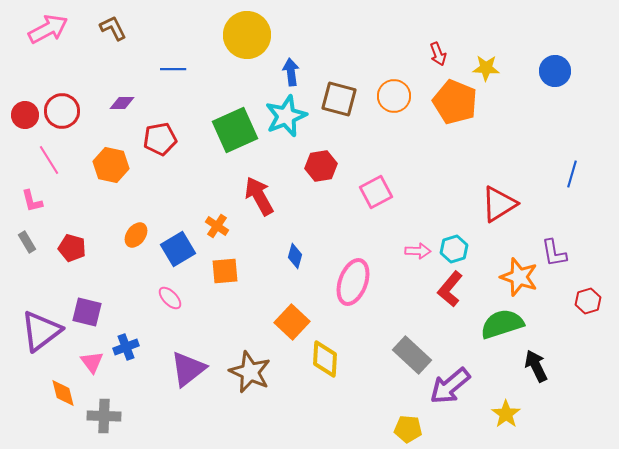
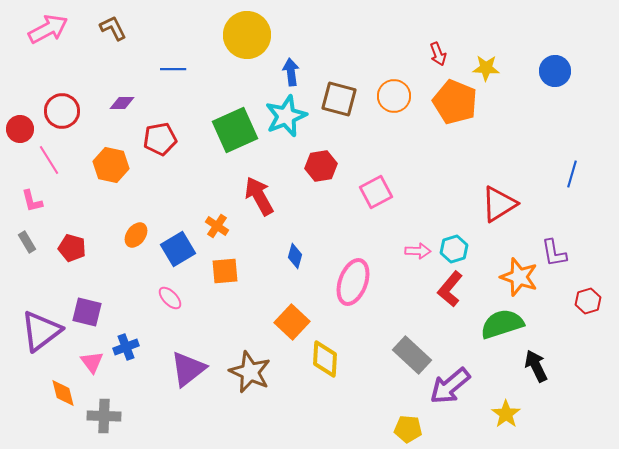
red circle at (25, 115): moved 5 px left, 14 px down
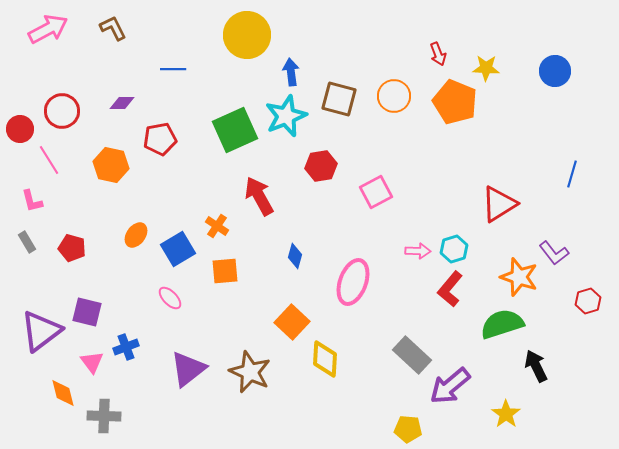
purple L-shape at (554, 253): rotated 28 degrees counterclockwise
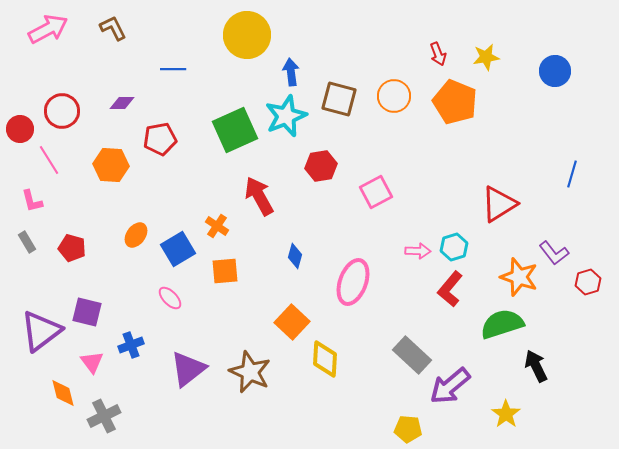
yellow star at (486, 68): moved 11 px up; rotated 12 degrees counterclockwise
orange hexagon at (111, 165): rotated 8 degrees counterclockwise
cyan hexagon at (454, 249): moved 2 px up
red hexagon at (588, 301): moved 19 px up
blue cross at (126, 347): moved 5 px right, 2 px up
gray cross at (104, 416): rotated 28 degrees counterclockwise
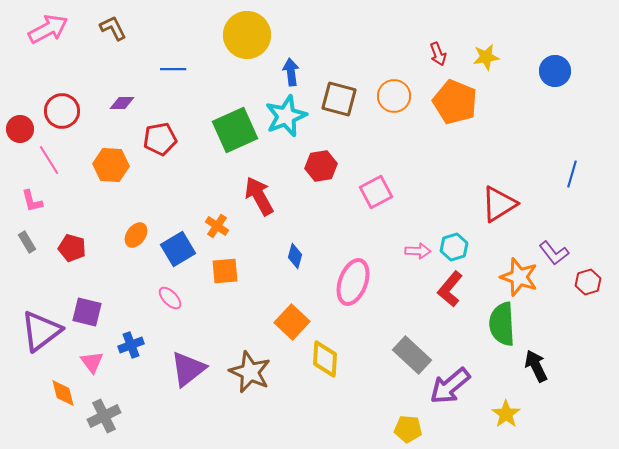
green semicircle at (502, 324): rotated 75 degrees counterclockwise
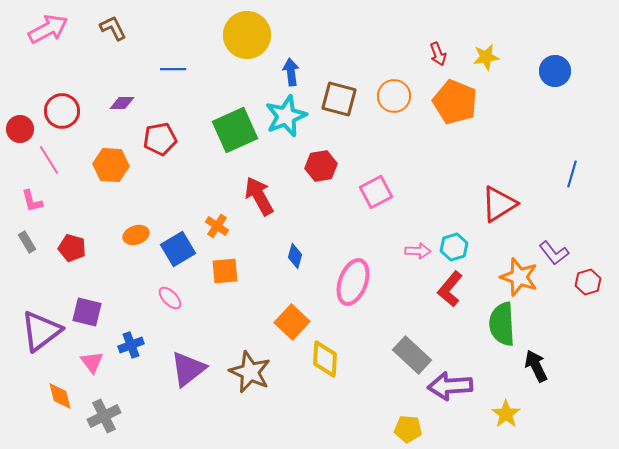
orange ellipse at (136, 235): rotated 35 degrees clockwise
purple arrow at (450, 386): rotated 36 degrees clockwise
orange diamond at (63, 393): moved 3 px left, 3 px down
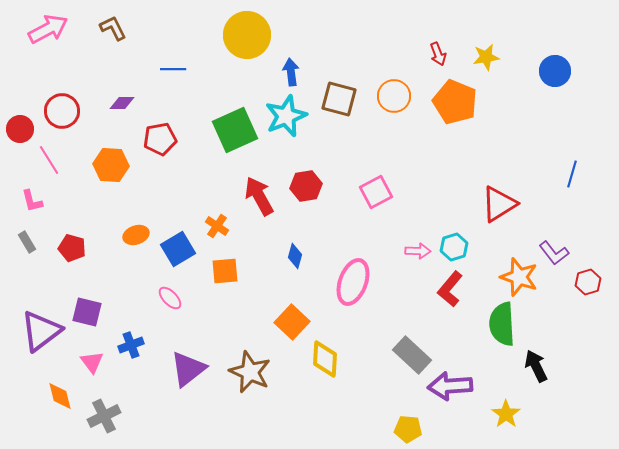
red hexagon at (321, 166): moved 15 px left, 20 px down
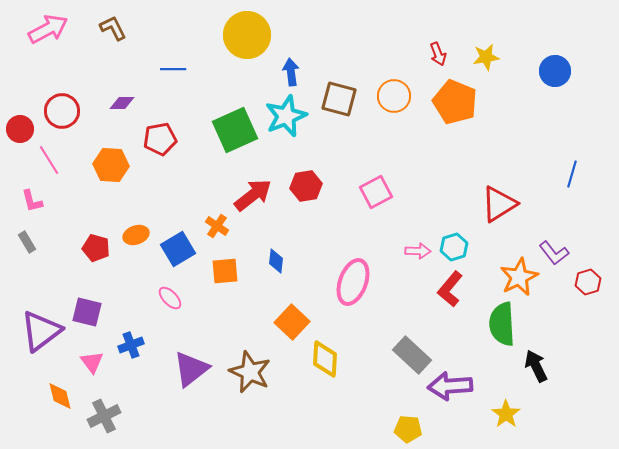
red arrow at (259, 196): moved 6 px left, 1 px up; rotated 81 degrees clockwise
red pentagon at (72, 248): moved 24 px right
blue diamond at (295, 256): moved 19 px left, 5 px down; rotated 10 degrees counterclockwise
orange star at (519, 277): rotated 27 degrees clockwise
purple triangle at (188, 369): moved 3 px right
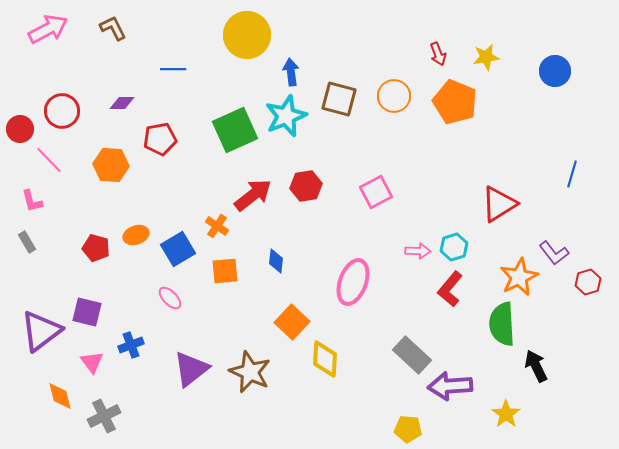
pink line at (49, 160): rotated 12 degrees counterclockwise
